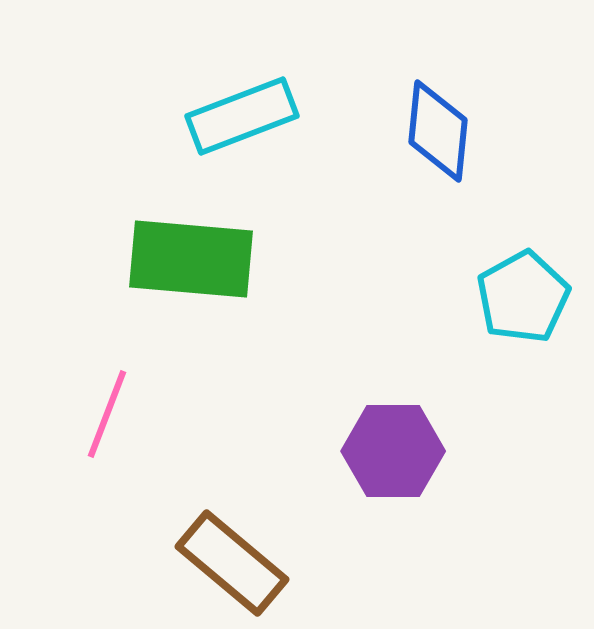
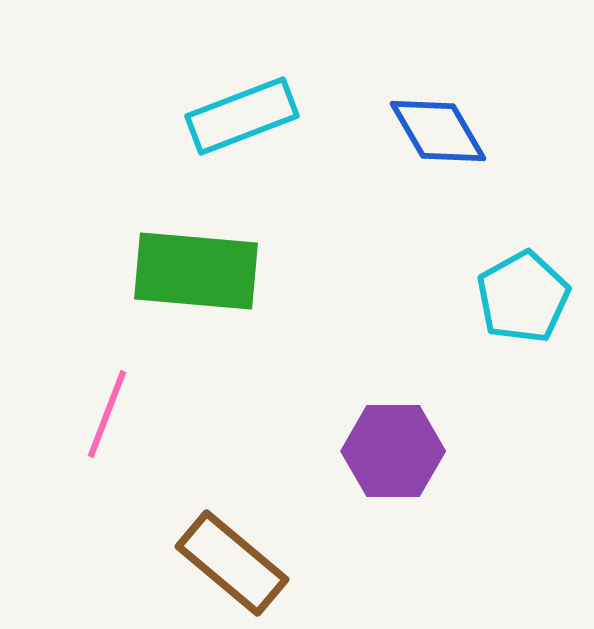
blue diamond: rotated 36 degrees counterclockwise
green rectangle: moved 5 px right, 12 px down
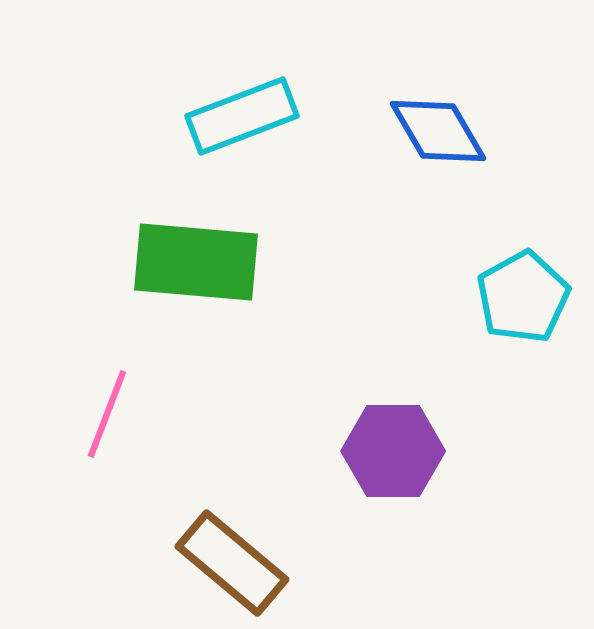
green rectangle: moved 9 px up
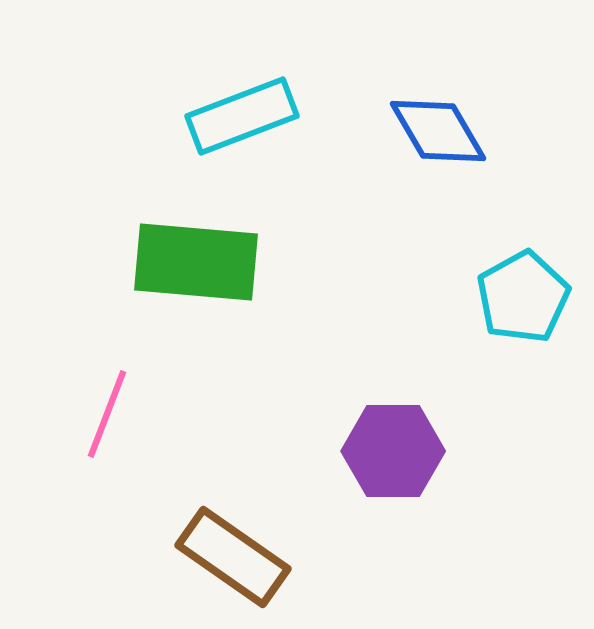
brown rectangle: moved 1 px right, 6 px up; rotated 5 degrees counterclockwise
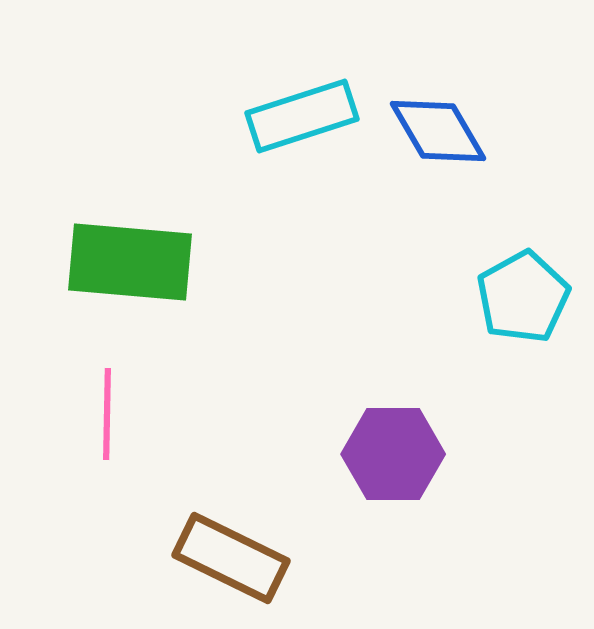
cyan rectangle: moved 60 px right; rotated 3 degrees clockwise
green rectangle: moved 66 px left
pink line: rotated 20 degrees counterclockwise
purple hexagon: moved 3 px down
brown rectangle: moved 2 px left, 1 px down; rotated 9 degrees counterclockwise
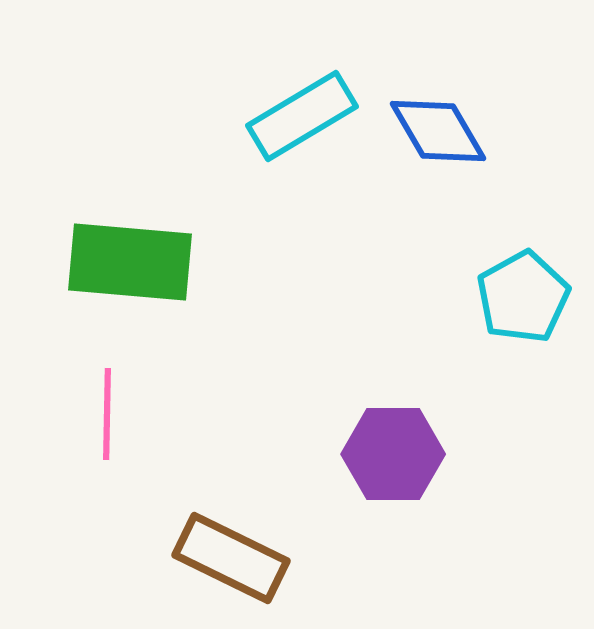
cyan rectangle: rotated 13 degrees counterclockwise
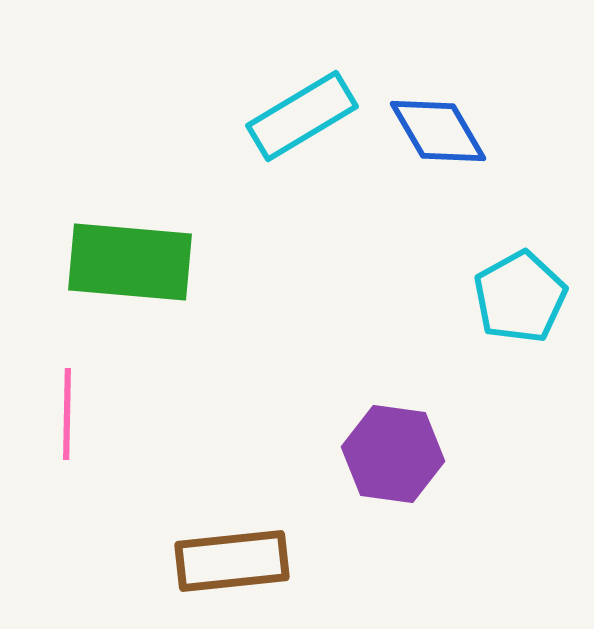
cyan pentagon: moved 3 px left
pink line: moved 40 px left
purple hexagon: rotated 8 degrees clockwise
brown rectangle: moved 1 px right, 3 px down; rotated 32 degrees counterclockwise
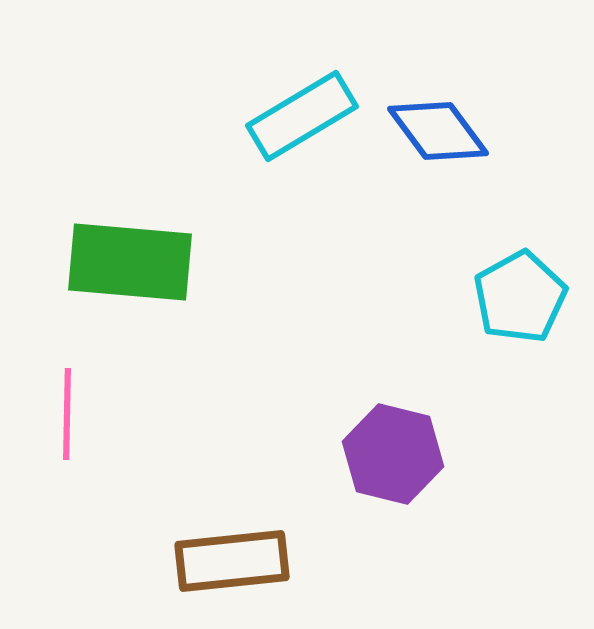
blue diamond: rotated 6 degrees counterclockwise
purple hexagon: rotated 6 degrees clockwise
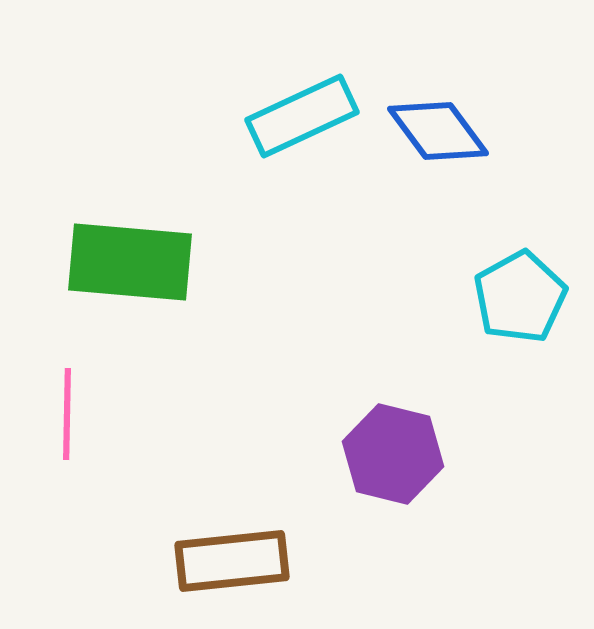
cyan rectangle: rotated 6 degrees clockwise
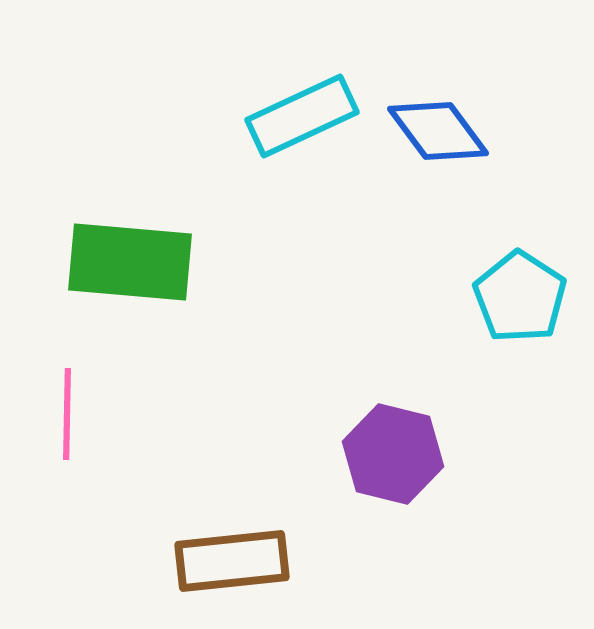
cyan pentagon: rotated 10 degrees counterclockwise
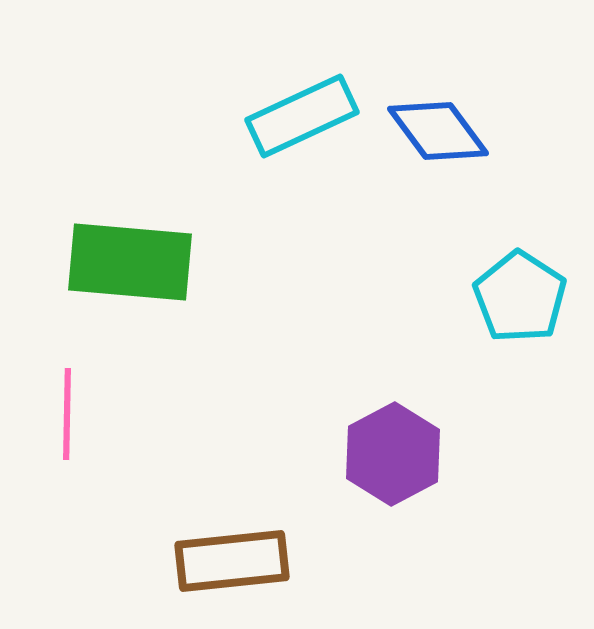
purple hexagon: rotated 18 degrees clockwise
